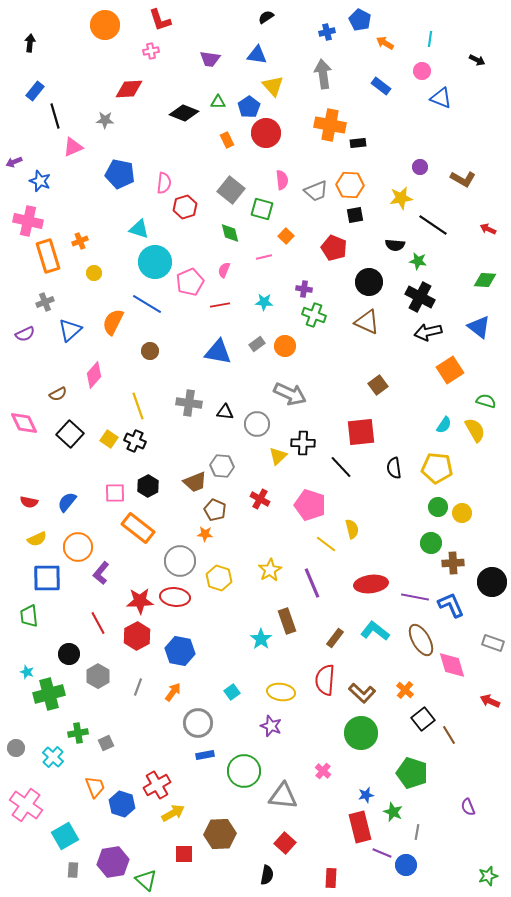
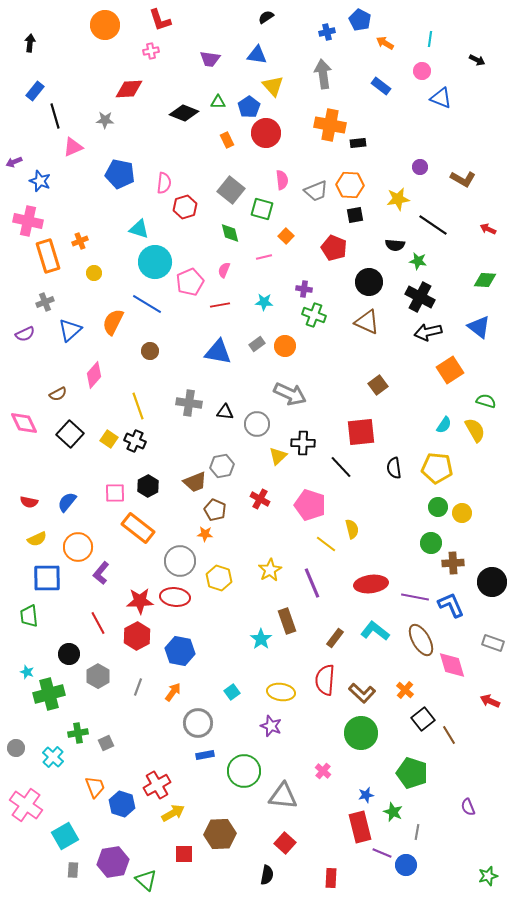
yellow star at (401, 198): moved 3 px left, 1 px down
gray hexagon at (222, 466): rotated 15 degrees counterclockwise
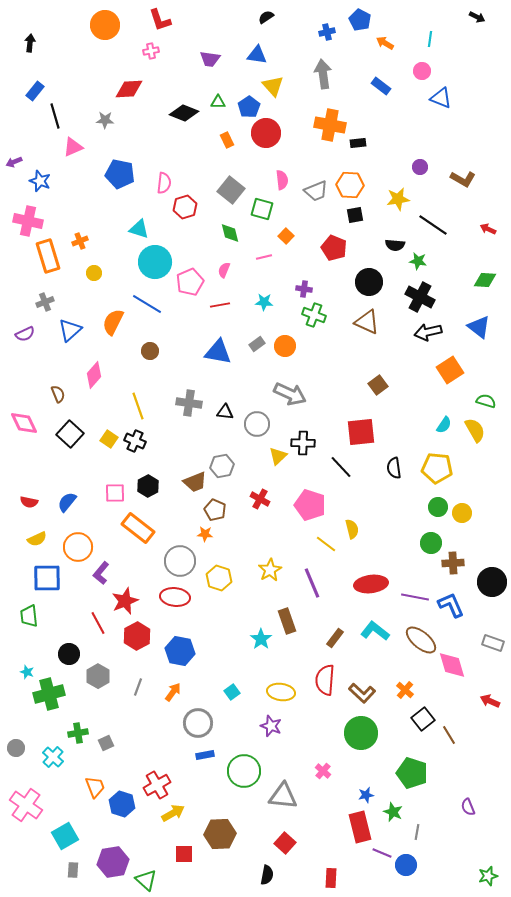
black arrow at (477, 60): moved 43 px up
brown semicircle at (58, 394): rotated 84 degrees counterclockwise
red star at (140, 601): moved 15 px left; rotated 20 degrees counterclockwise
brown ellipse at (421, 640): rotated 20 degrees counterclockwise
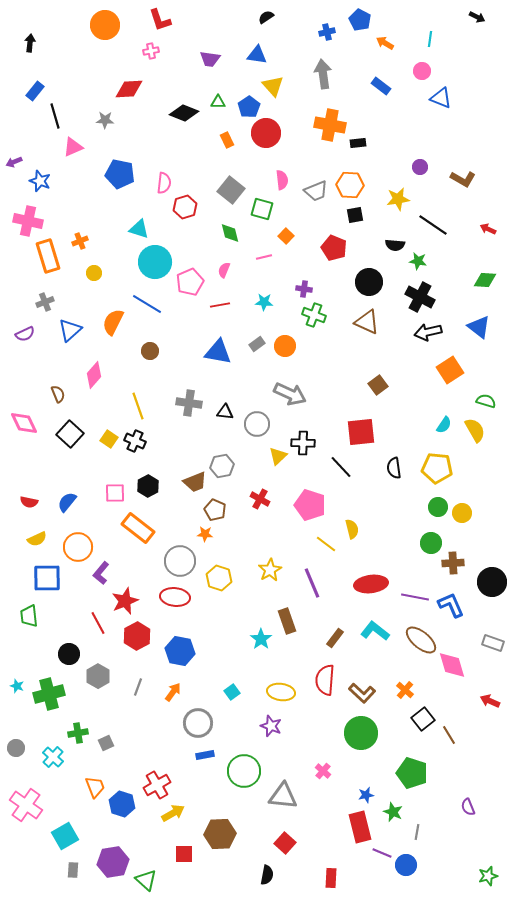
cyan star at (27, 672): moved 10 px left, 14 px down
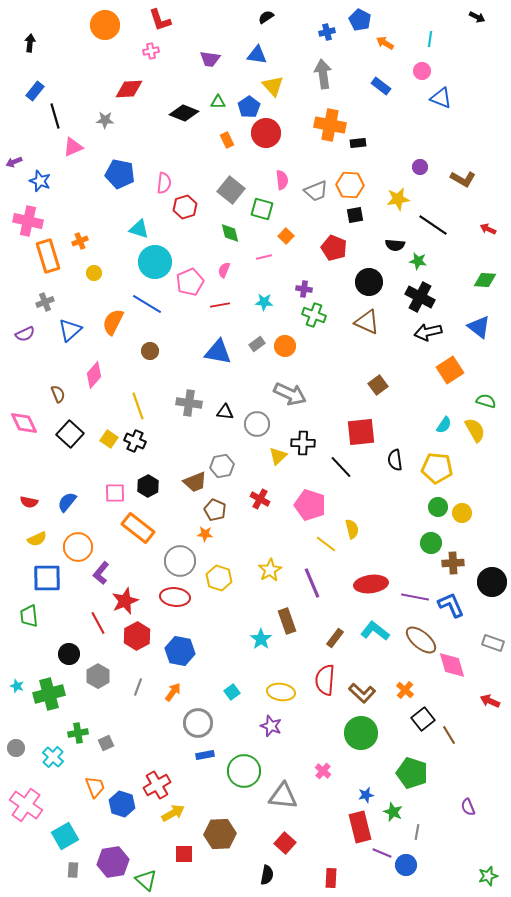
black semicircle at (394, 468): moved 1 px right, 8 px up
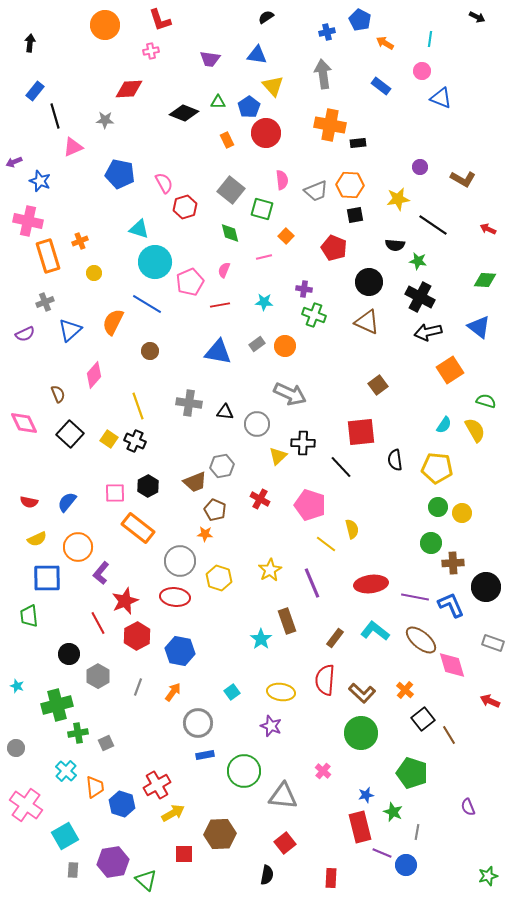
pink semicircle at (164, 183): rotated 35 degrees counterclockwise
black circle at (492, 582): moved 6 px left, 5 px down
green cross at (49, 694): moved 8 px right, 11 px down
cyan cross at (53, 757): moved 13 px right, 14 px down
orange trapezoid at (95, 787): rotated 15 degrees clockwise
red square at (285, 843): rotated 10 degrees clockwise
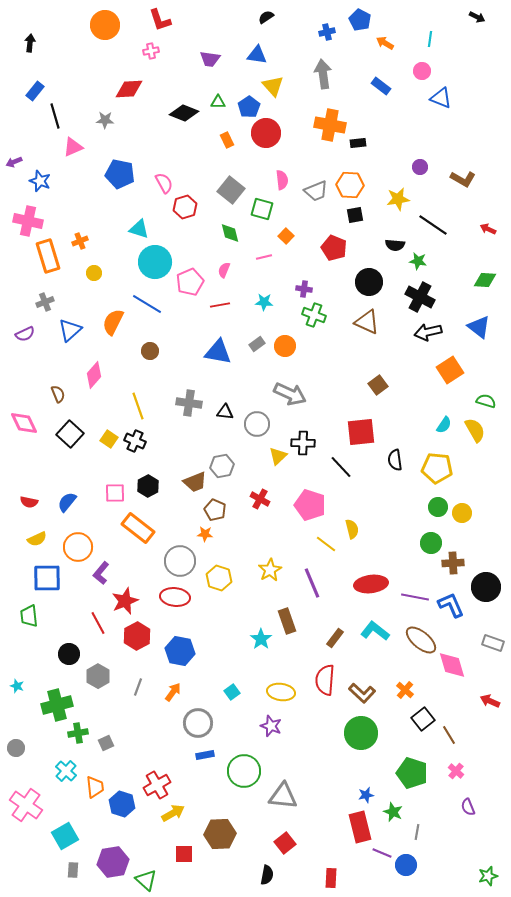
pink cross at (323, 771): moved 133 px right
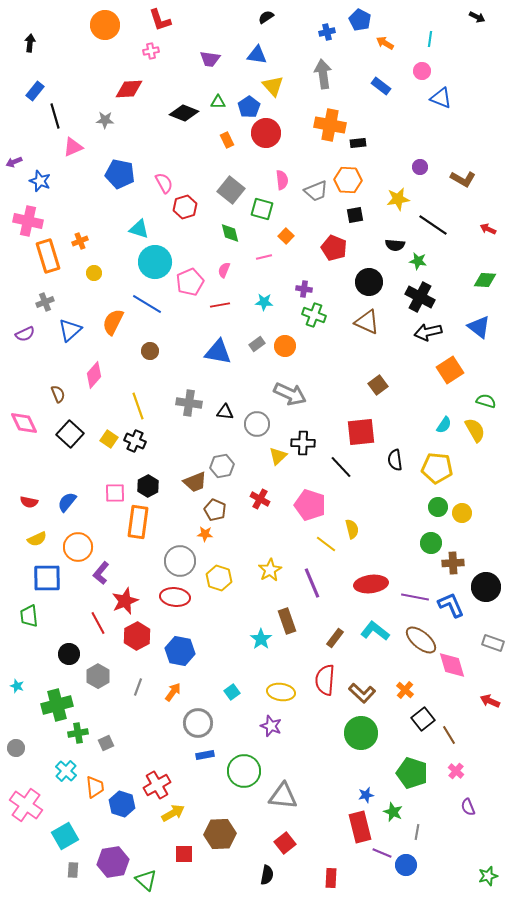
orange hexagon at (350, 185): moved 2 px left, 5 px up
orange rectangle at (138, 528): moved 6 px up; rotated 60 degrees clockwise
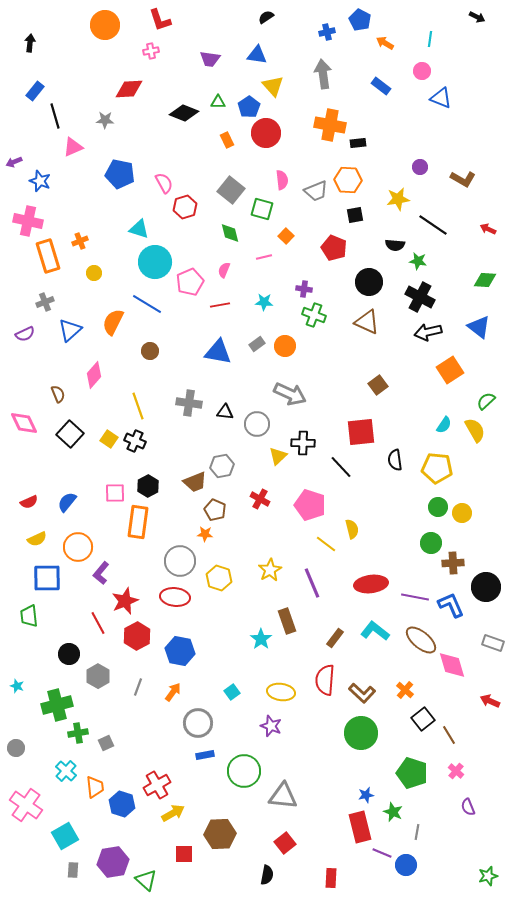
green semicircle at (486, 401): rotated 60 degrees counterclockwise
red semicircle at (29, 502): rotated 36 degrees counterclockwise
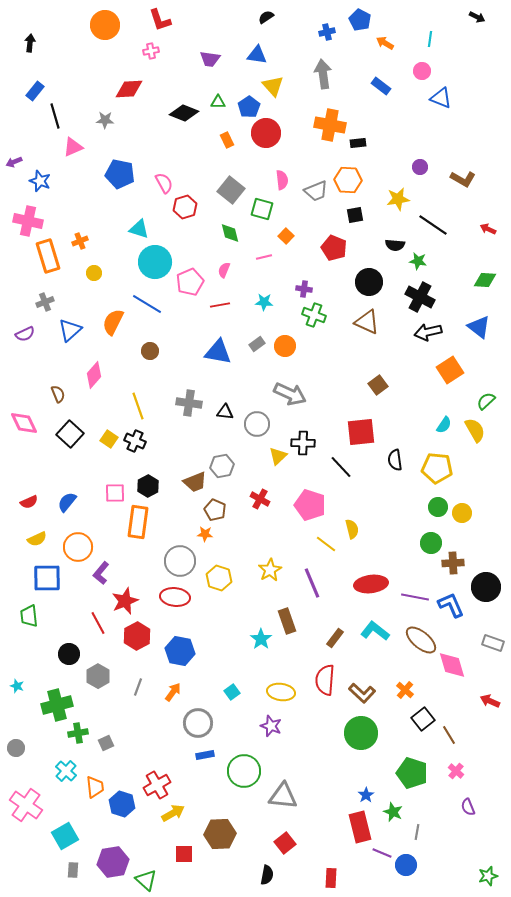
blue star at (366, 795): rotated 21 degrees counterclockwise
